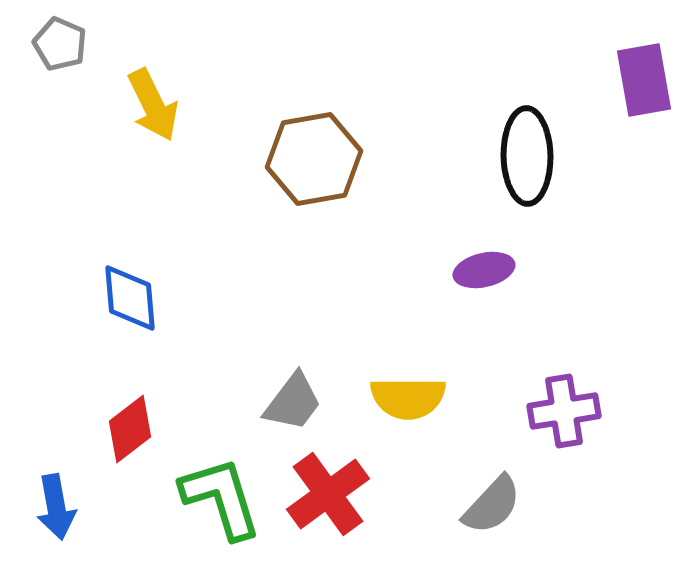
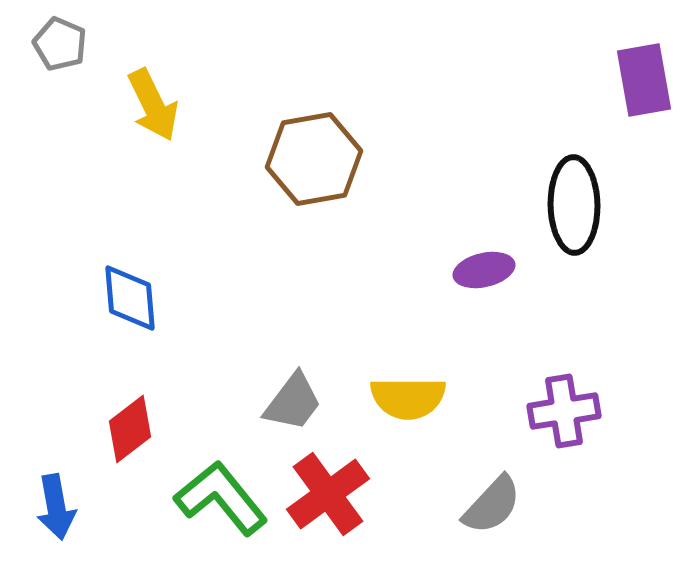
black ellipse: moved 47 px right, 49 px down
green L-shape: rotated 22 degrees counterclockwise
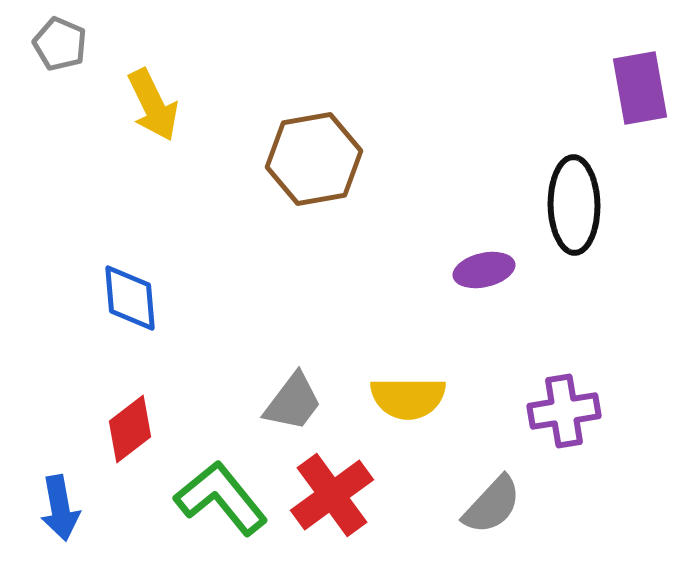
purple rectangle: moved 4 px left, 8 px down
red cross: moved 4 px right, 1 px down
blue arrow: moved 4 px right, 1 px down
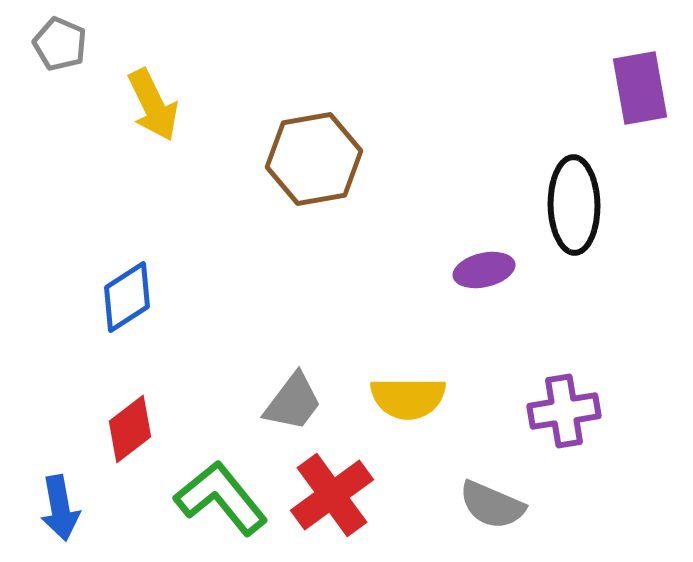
blue diamond: moved 3 px left, 1 px up; rotated 62 degrees clockwise
gray semicircle: rotated 70 degrees clockwise
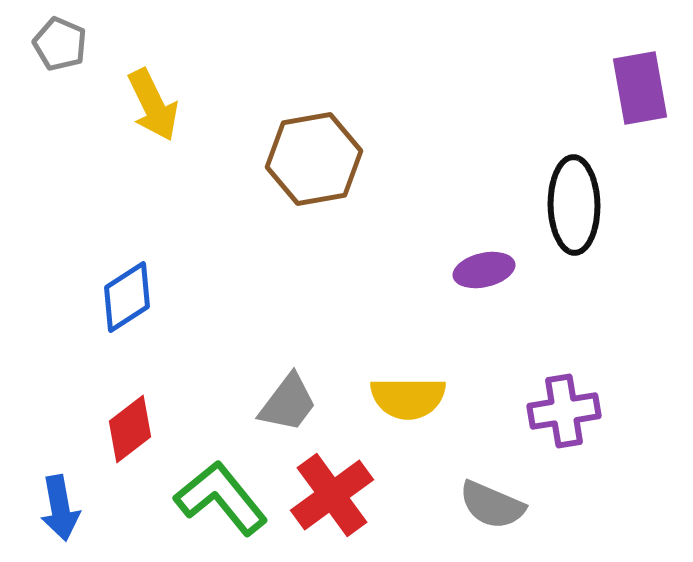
gray trapezoid: moved 5 px left, 1 px down
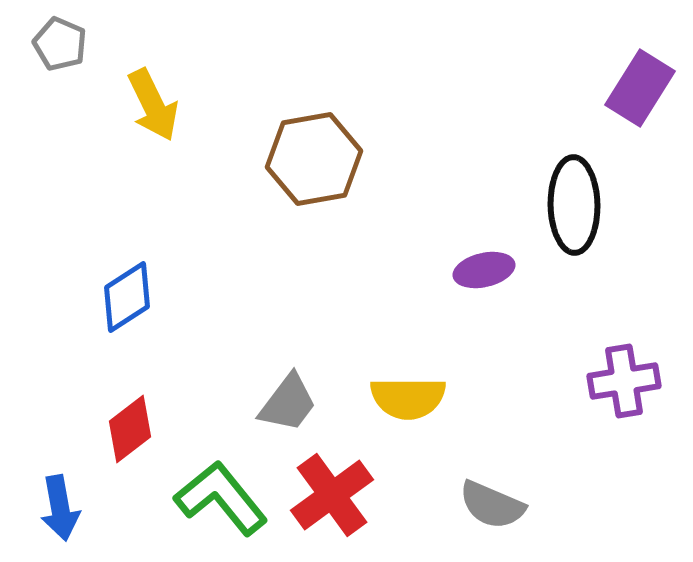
purple rectangle: rotated 42 degrees clockwise
purple cross: moved 60 px right, 30 px up
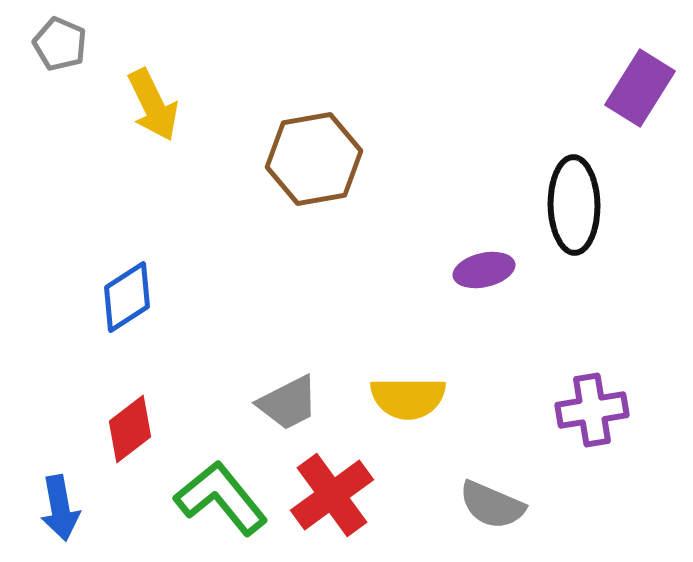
purple cross: moved 32 px left, 29 px down
gray trapezoid: rotated 26 degrees clockwise
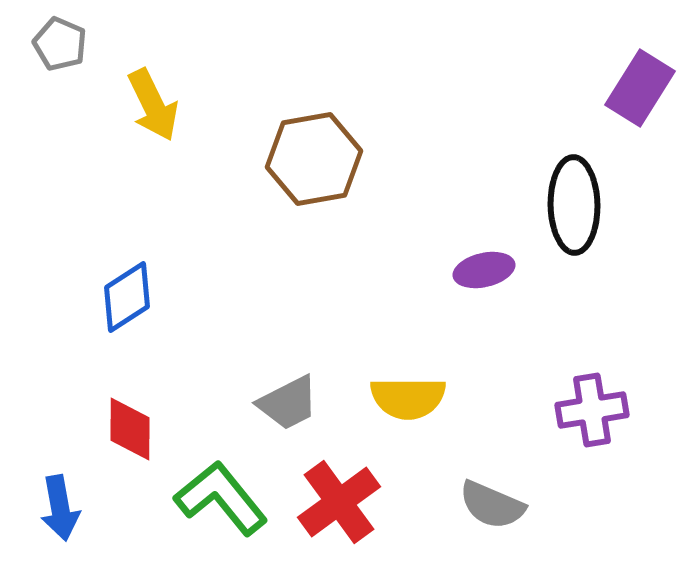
red diamond: rotated 52 degrees counterclockwise
red cross: moved 7 px right, 7 px down
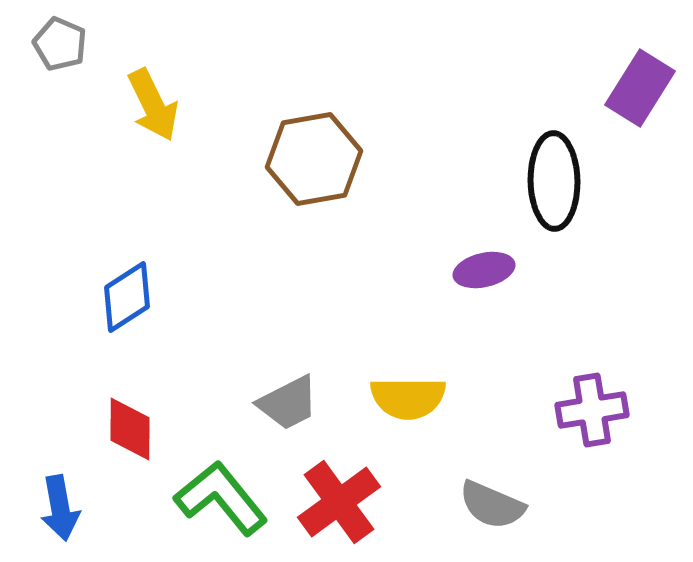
black ellipse: moved 20 px left, 24 px up
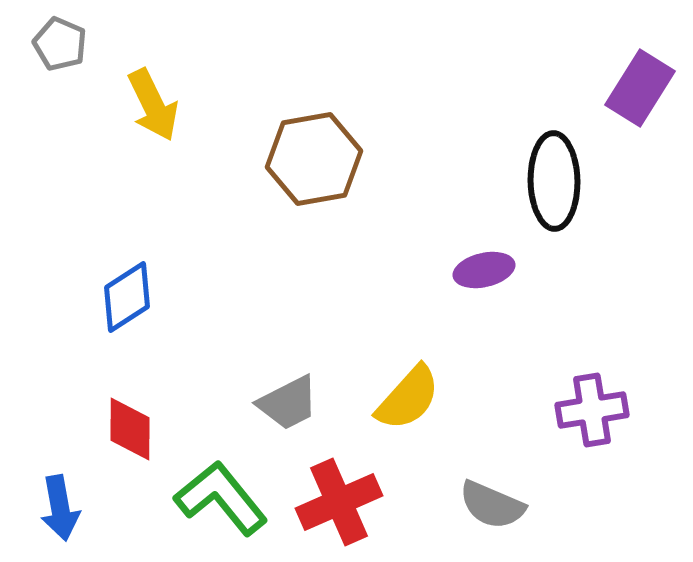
yellow semicircle: rotated 48 degrees counterclockwise
red cross: rotated 12 degrees clockwise
